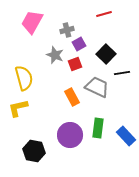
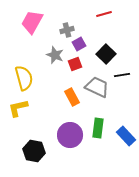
black line: moved 2 px down
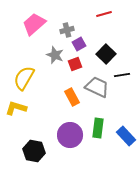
pink trapezoid: moved 2 px right, 2 px down; rotated 20 degrees clockwise
yellow semicircle: rotated 135 degrees counterclockwise
yellow L-shape: moved 2 px left; rotated 30 degrees clockwise
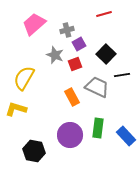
yellow L-shape: moved 1 px down
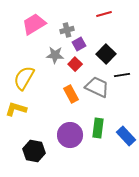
pink trapezoid: rotated 10 degrees clockwise
gray star: rotated 18 degrees counterclockwise
red square: rotated 24 degrees counterclockwise
orange rectangle: moved 1 px left, 3 px up
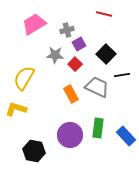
red line: rotated 28 degrees clockwise
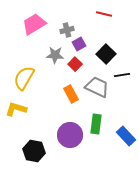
green rectangle: moved 2 px left, 4 px up
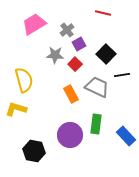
red line: moved 1 px left, 1 px up
gray cross: rotated 24 degrees counterclockwise
yellow semicircle: moved 2 px down; rotated 135 degrees clockwise
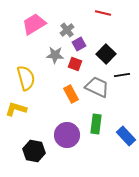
red square: rotated 24 degrees counterclockwise
yellow semicircle: moved 2 px right, 2 px up
purple circle: moved 3 px left
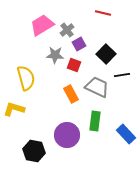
pink trapezoid: moved 8 px right, 1 px down
red square: moved 1 px left, 1 px down
yellow L-shape: moved 2 px left
green rectangle: moved 1 px left, 3 px up
blue rectangle: moved 2 px up
